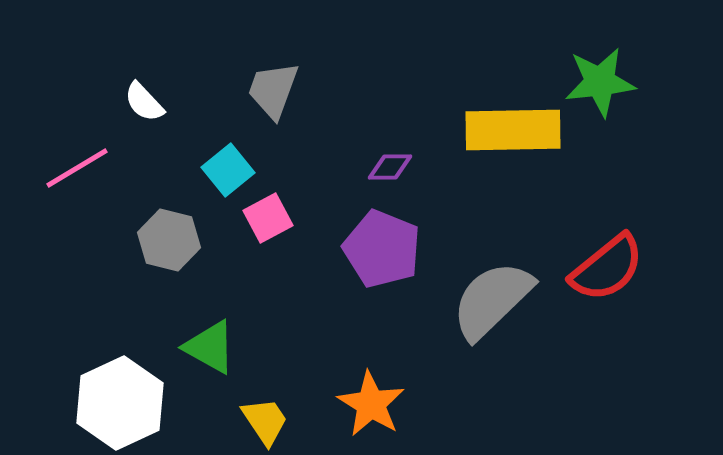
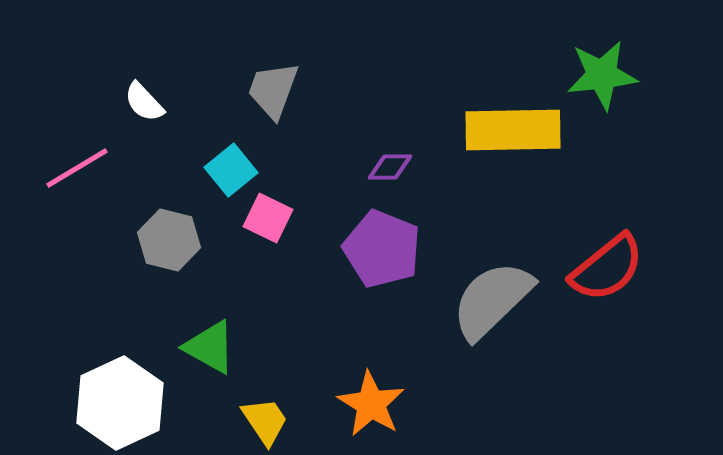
green star: moved 2 px right, 7 px up
cyan square: moved 3 px right
pink square: rotated 36 degrees counterclockwise
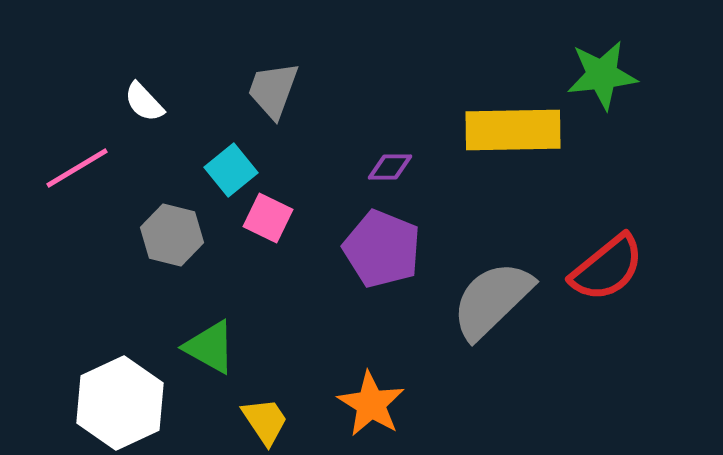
gray hexagon: moved 3 px right, 5 px up
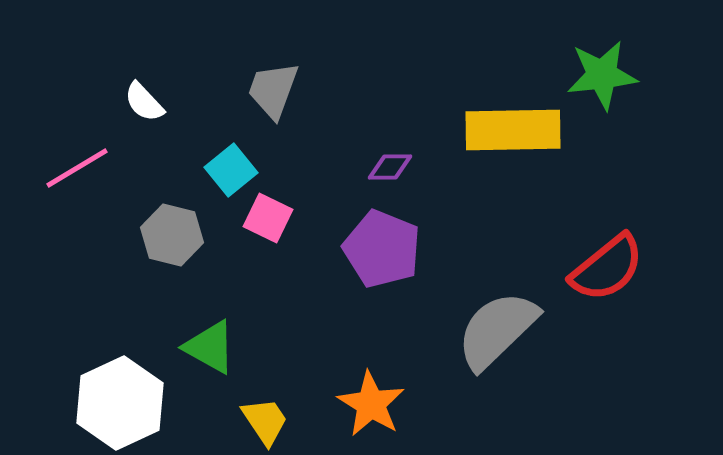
gray semicircle: moved 5 px right, 30 px down
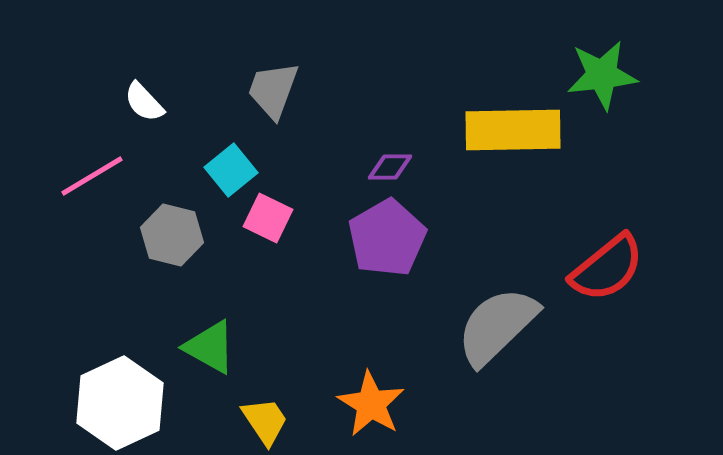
pink line: moved 15 px right, 8 px down
purple pentagon: moved 5 px right, 11 px up; rotated 20 degrees clockwise
gray semicircle: moved 4 px up
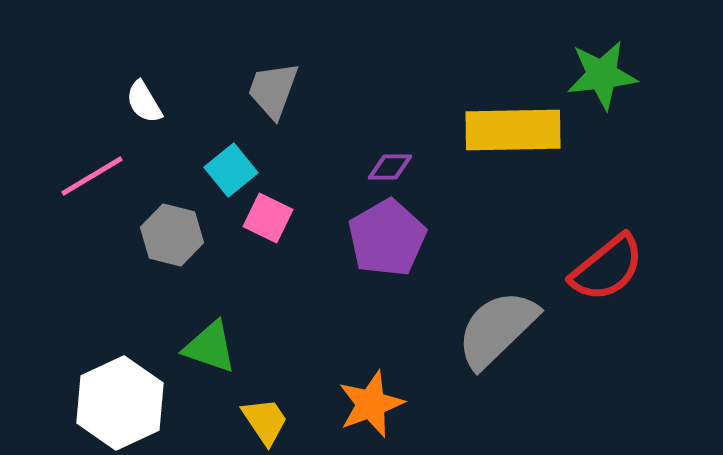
white semicircle: rotated 12 degrees clockwise
gray semicircle: moved 3 px down
green triangle: rotated 10 degrees counterclockwise
orange star: rotated 20 degrees clockwise
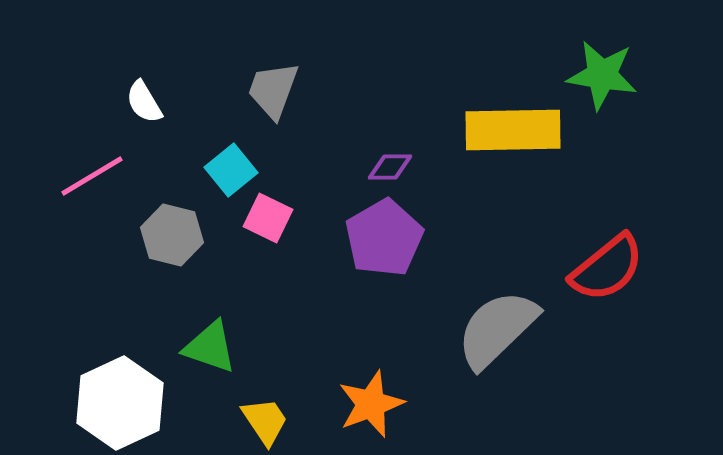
green star: rotated 16 degrees clockwise
purple pentagon: moved 3 px left
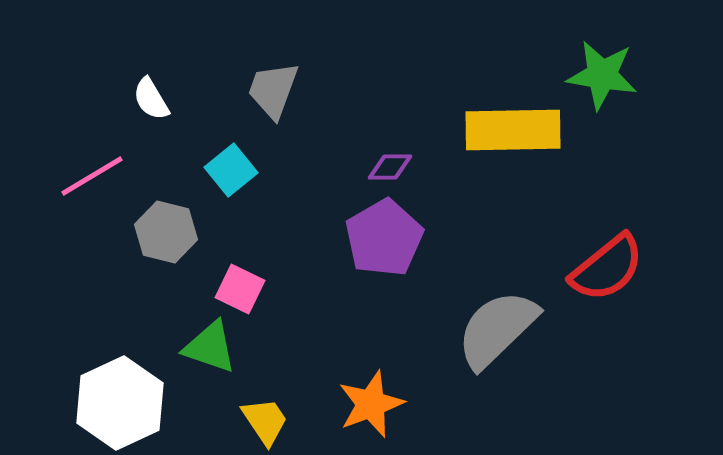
white semicircle: moved 7 px right, 3 px up
pink square: moved 28 px left, 71 px down
gray hexagon: moved 6 px left, 3 px up
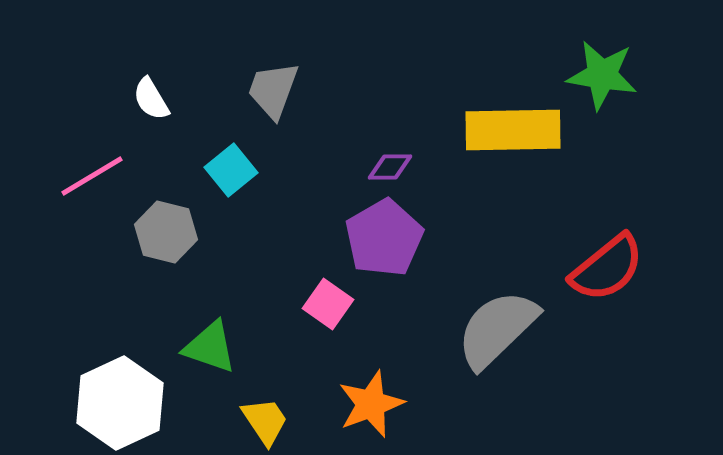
pink square: moved 88 px right, 15 px down; rotated 9 degrees clockwise
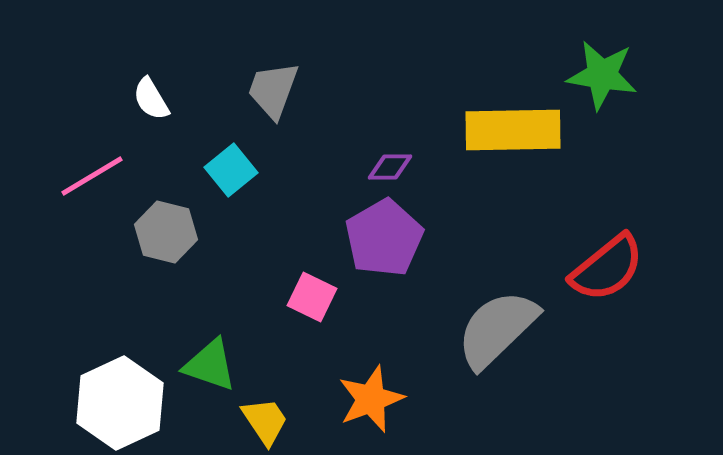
pink square: moved 16 px left, 7 px up; rotated 9 degrees counterclockwise
green triangle: moved 18 px down
orange star: moved 5 px up
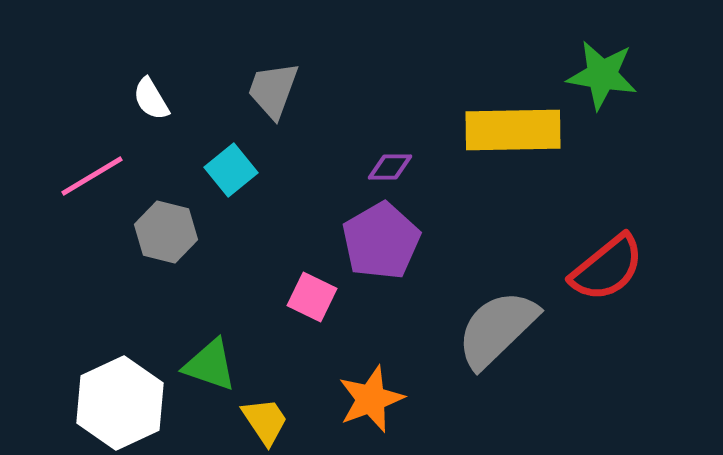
purple pentagon: moved 3 px left, 3 px down
